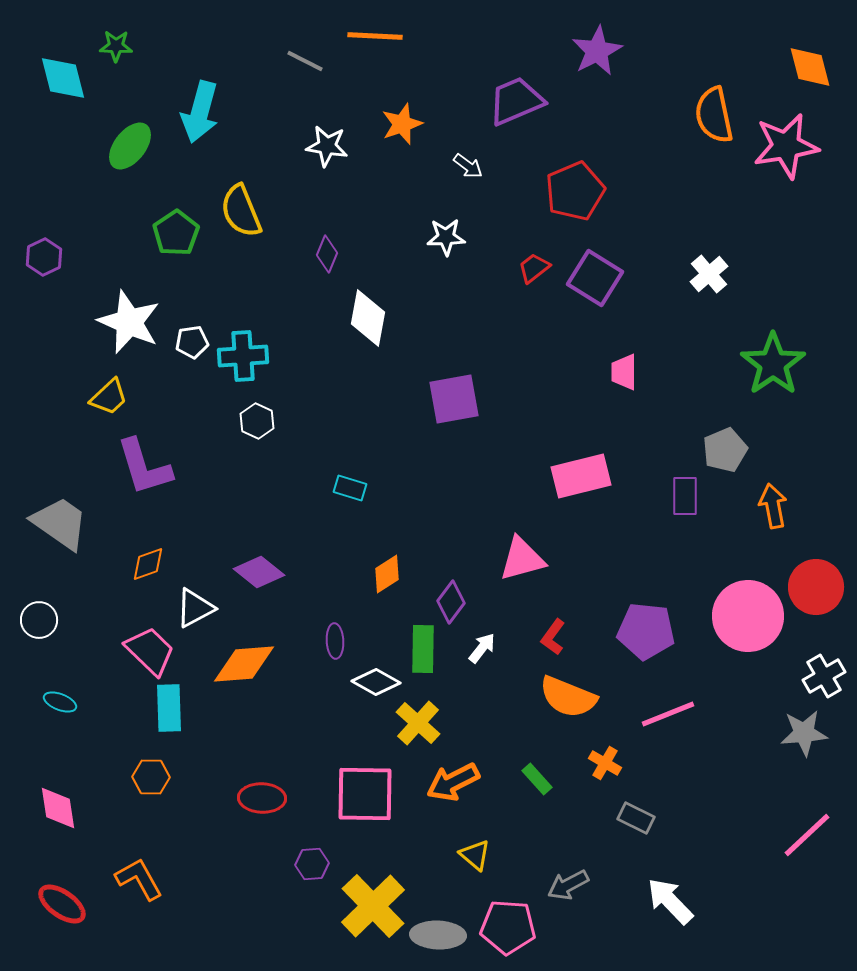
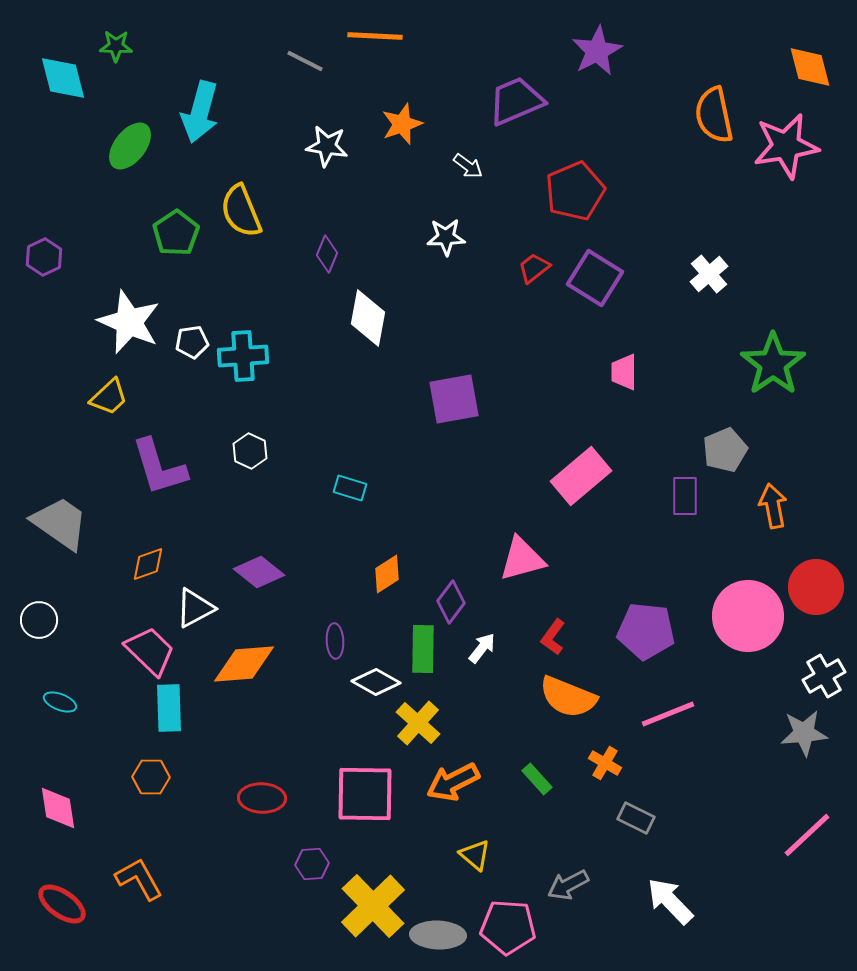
white hexagon at (257, 421): moved 7 px left, 30 px down
purple L-shape at (144, 467): moved 15 px right
pink rectangle at (581, 476): rotated 26 degrees counterclockwise
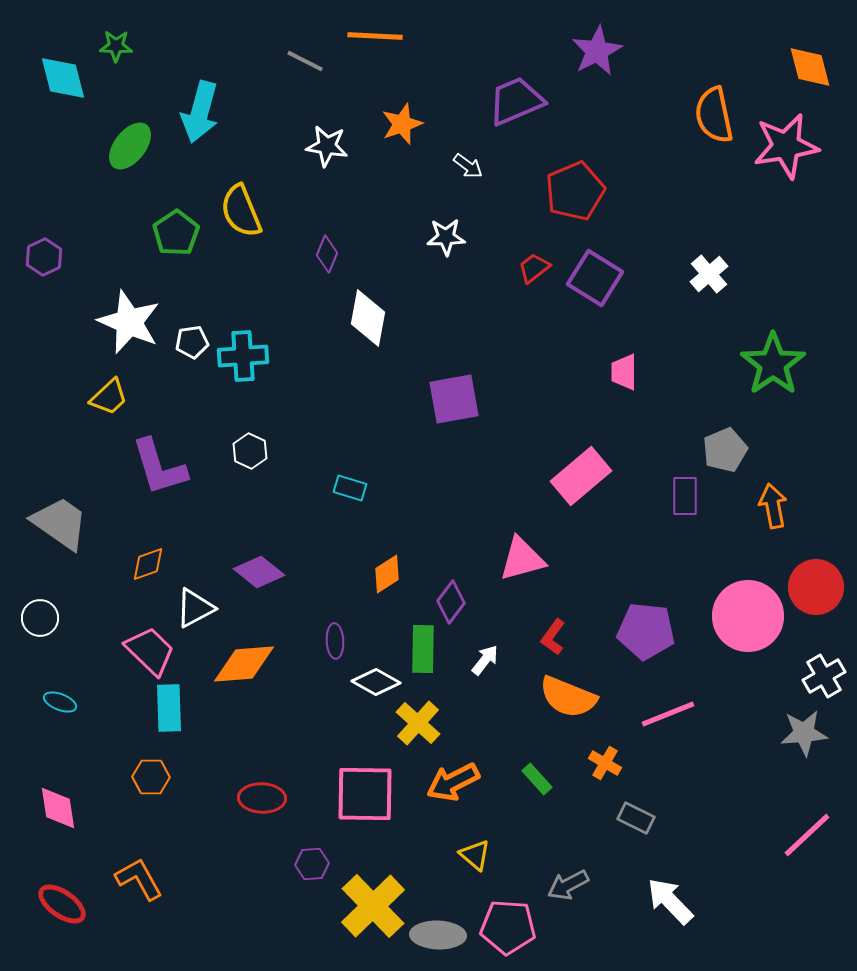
white circle at (39, 620): moved 1 px right, 2 px up
white arrow at (482, 648): moved 3 px right, 12 px down
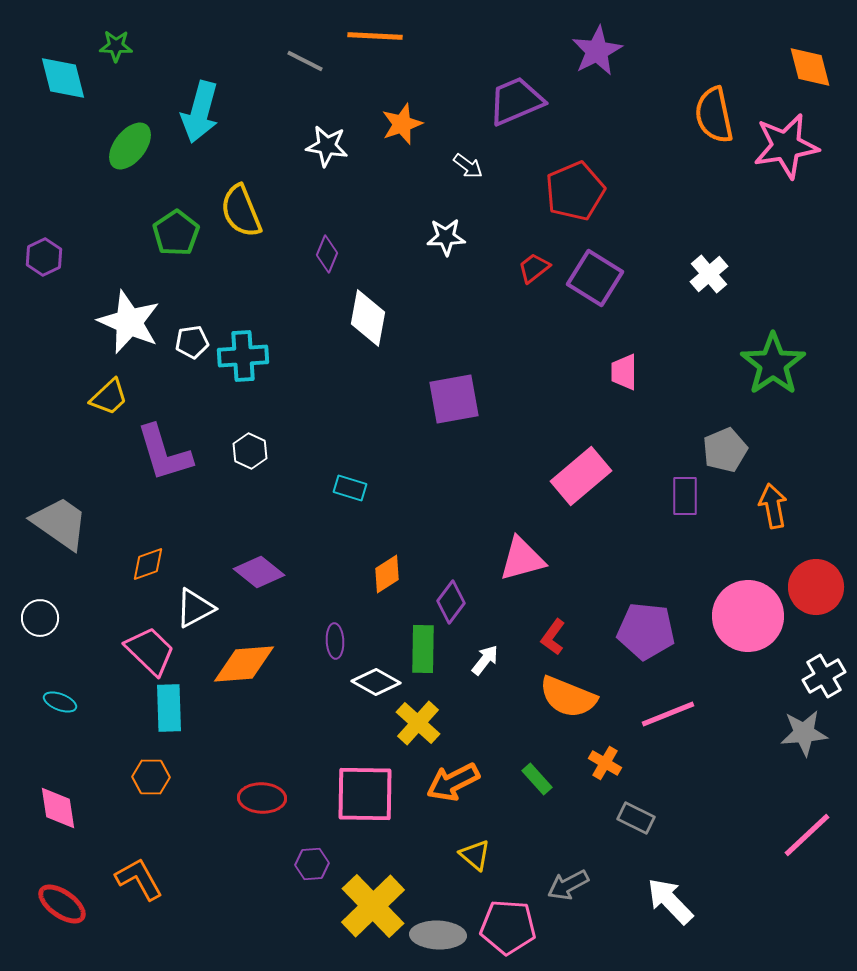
purple L-shape at (159, 467): moved 5 px right, 14 px up
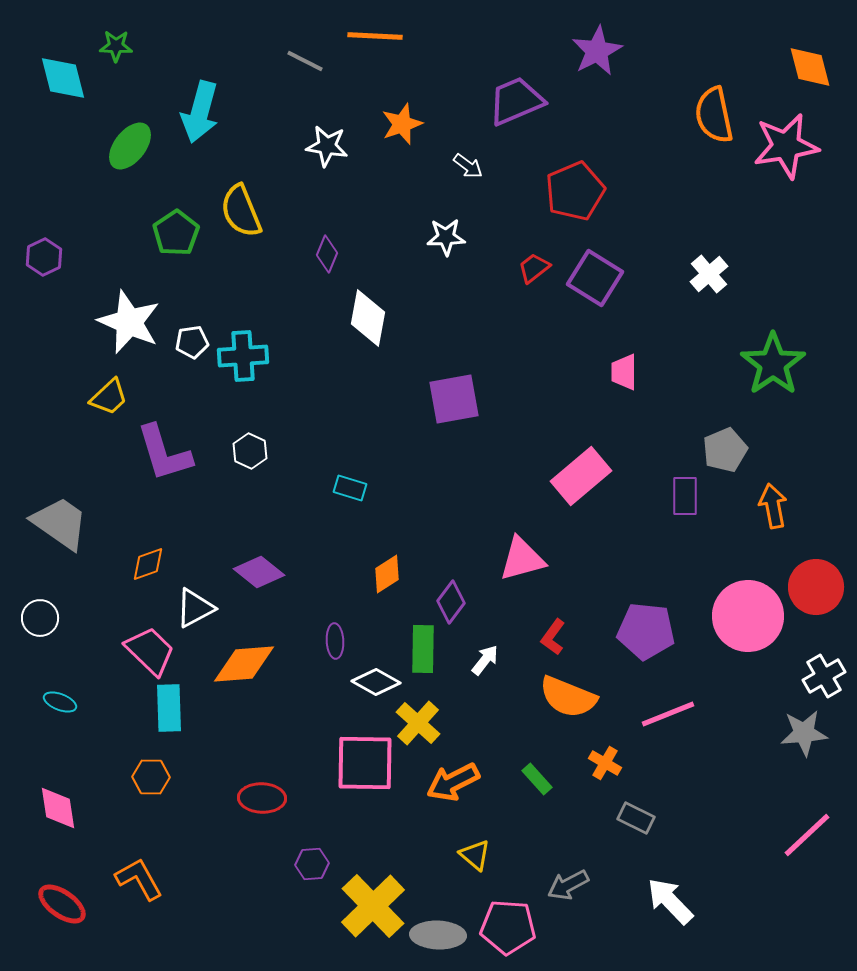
pink square at (365, 794): moved 31 px up
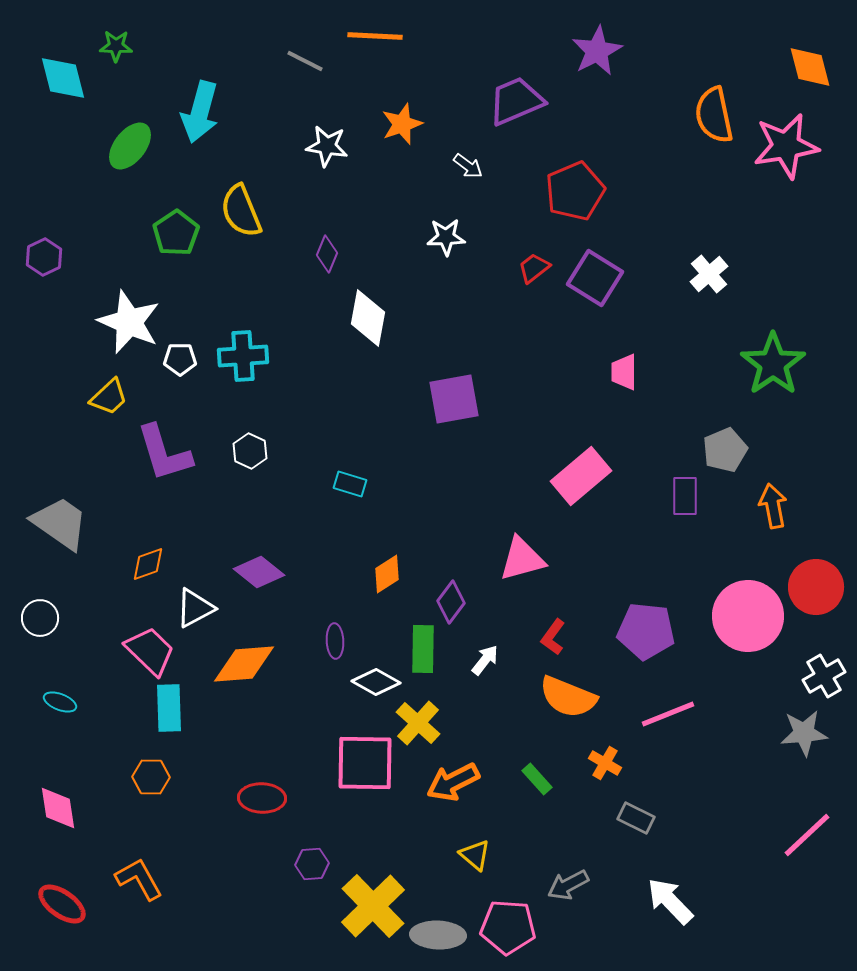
white pentagon at (192, 342): moved 12 px left, 17 px down; rotated 8 degrees clockwise
cyan rectangle at (350, 488): moved 4 px up
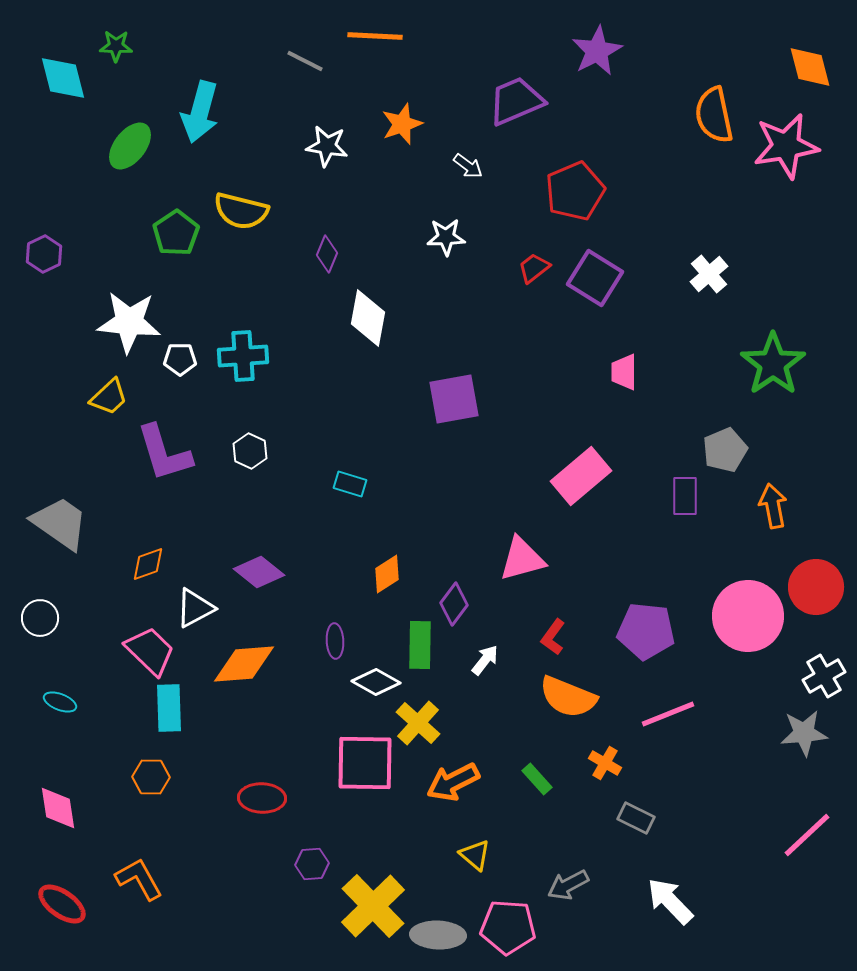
yellow semicircle at (241, 211): rotated 54 degrees counterclockwise
purple hexagon at (44, 257): moved 3 px up
white star at (129, 322): rotated 18 degrees counterclockwise
purple diamond at (451, 602): moved 3 px right, 2 px down
green rectangle at (423, 649): moved 3 px left, 4 px up
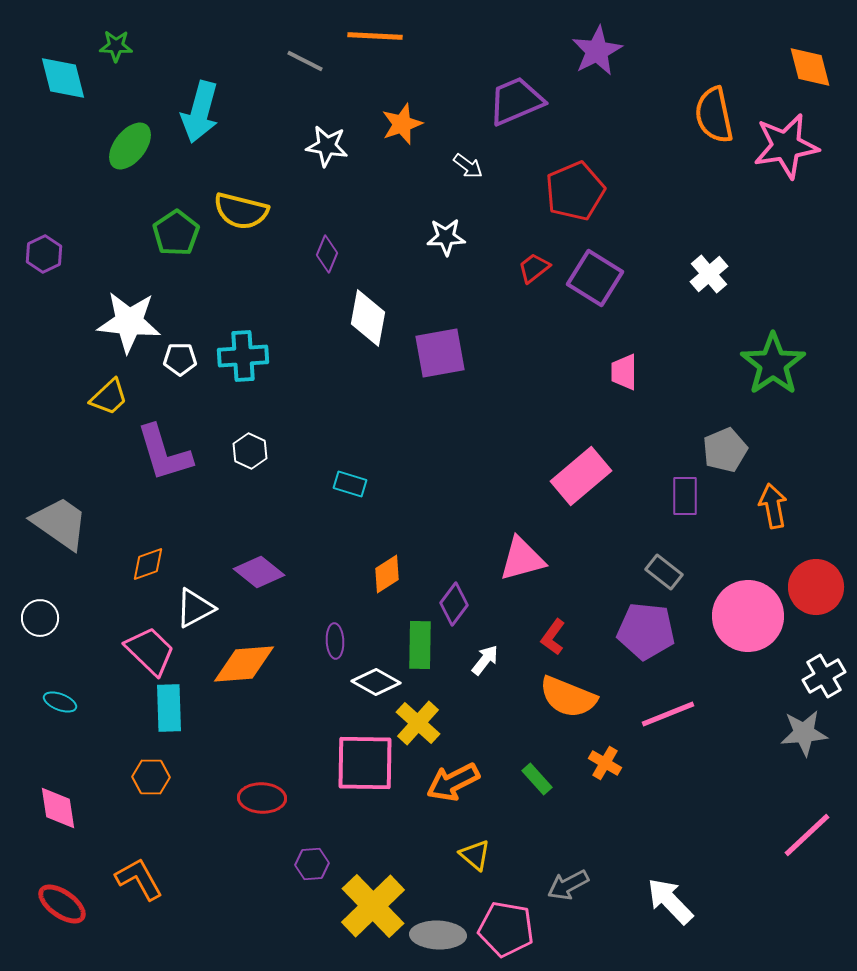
purple square at (454, 399): moved 14 px left, 46 px up
gray rectangle at (636, 818): moved 28 px right, 246 px up; rotated 12 degrees clockwise
pink pentagon at (508, 927): moved 2 px left, 2 px down; rotated 6 degrees clockwise
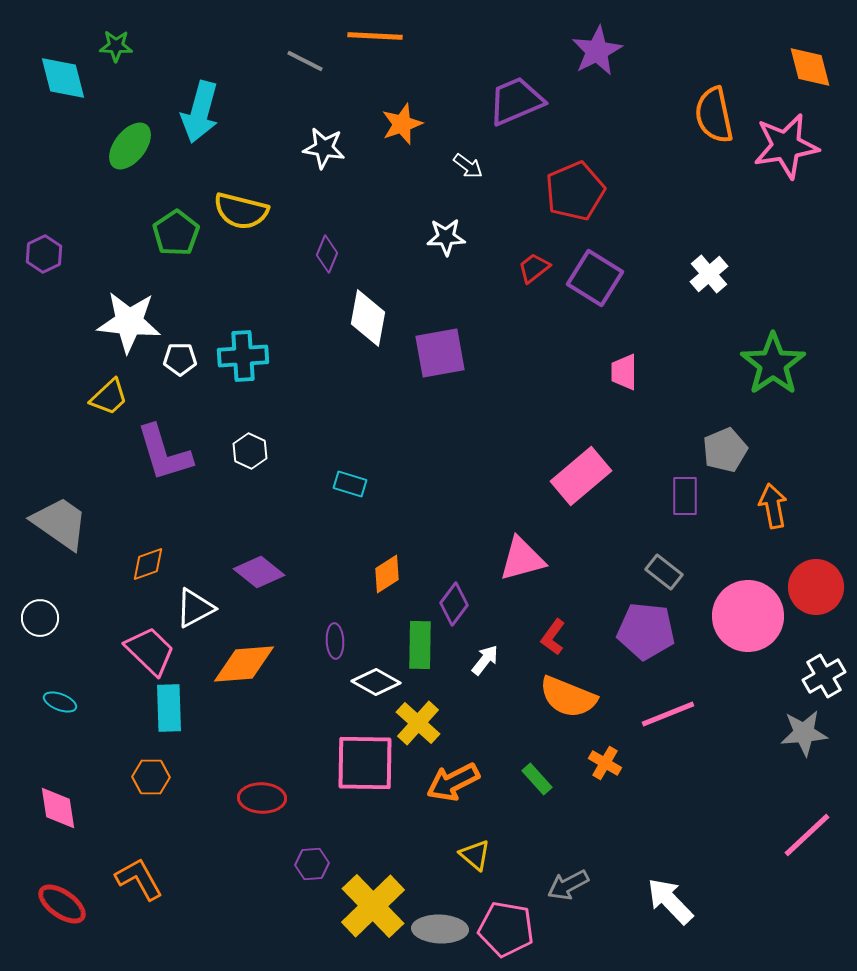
white star at (327, 146): moved 3 px left, 2 px down
gray ellipse at (438, 935): moved 2 px right, 6 px up
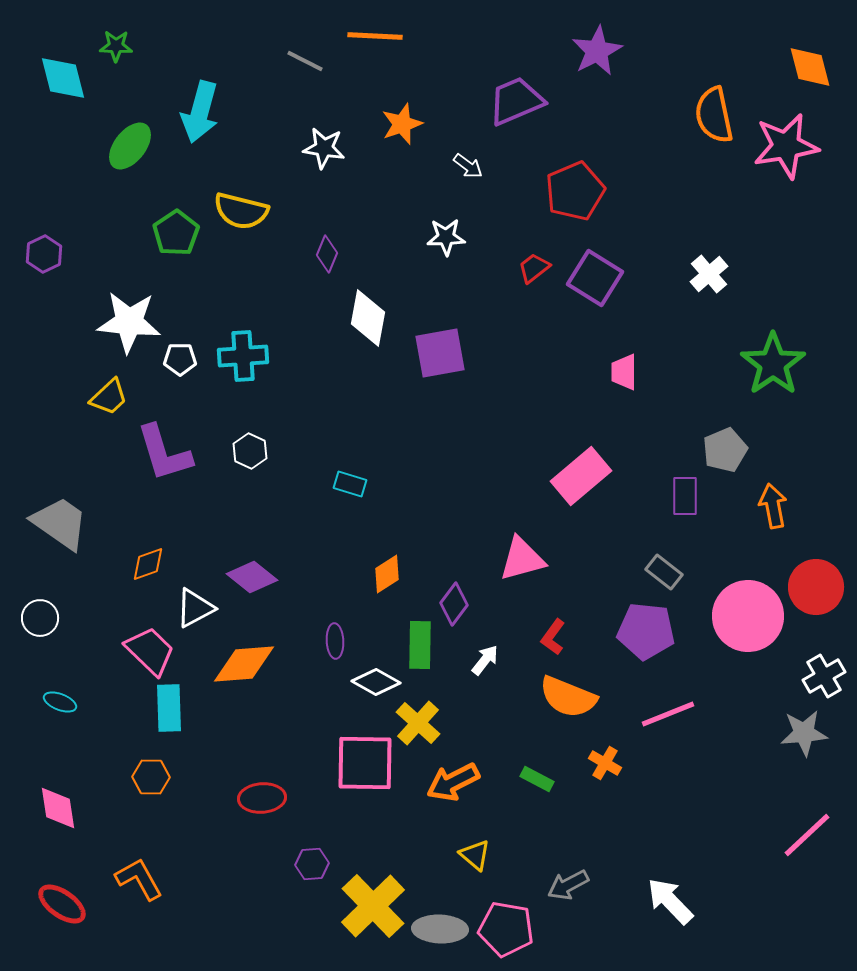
purple diamond at (259, 572): moved 7 px left, 5 px down
green rectangle at (537, 779): rotated 20 degrees counterclockwise
red ellipse at (262, 798): rotated 6 degrees counterclockwise
